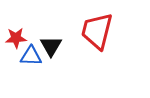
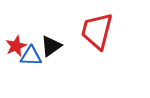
red star: moved 8 px down; rotated 20 degrees counterclockwise
black triangle: rotated 25 degrees clockwise
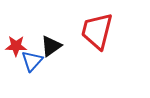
red star: rotated 25 degrees clockwise
blue triangle: moved 1 px right, 5 px down; rotated 50 degrees counterclockwise
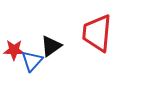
red trapezoid: moved 2 px down; rotated 9 degrees counterclockwise
red star: moved 2 px left, 4 px down
